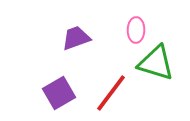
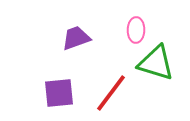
purple square: rotated 24 degrees clockwise
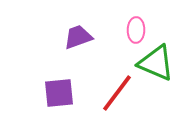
purple trapezoid: moved 2 px right, 1 px up
green triangle: rotated 6 degrees clockwise
red line: moved 6 px right
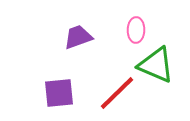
green triangle: moved 2 px down
red line: rotated 9 degrees clockwise
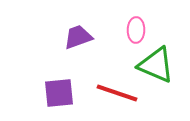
red line: rotated 63 degrees clockwise
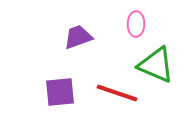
pink ellipse: moved 6 px up
purple square: moved 1 px right, 1 px up
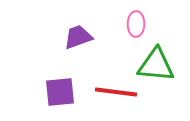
green triangle: rotated 18 degrees counterclockwise
red line: moved 1 px left, 1 px up; rotated 12 degrees counterclockwise
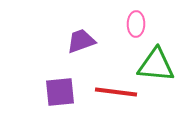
purple trapezoid: moved 3 px right, 4 px down
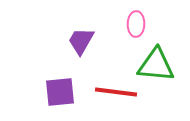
purple trapezoid: rotated 40 degrees counterclockwise
